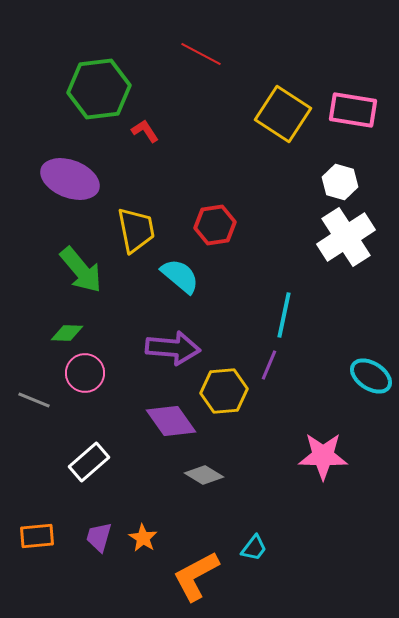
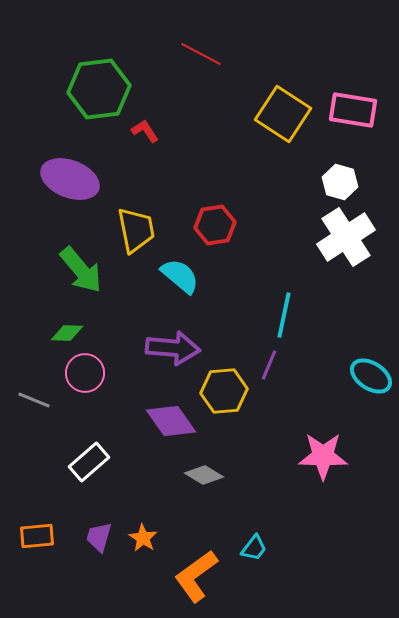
orange L-shape: rotated 8 degrees counterclockwise
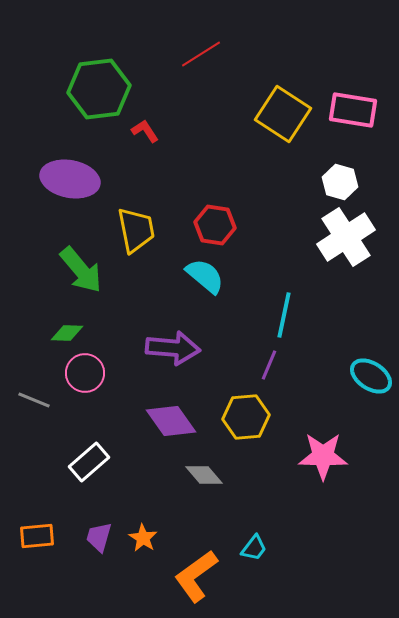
red line: rotated 60 degrees counterclockwise
purple ellipse: rotated 10 degrees counterclockwise
red hexagon: rotated 18 degrees clockwise
cyan semicircle: moved 25 px right
yellow hexagon: moved 22 px right, 26 px down
gray diamond: rotated 18 degrees clockwise
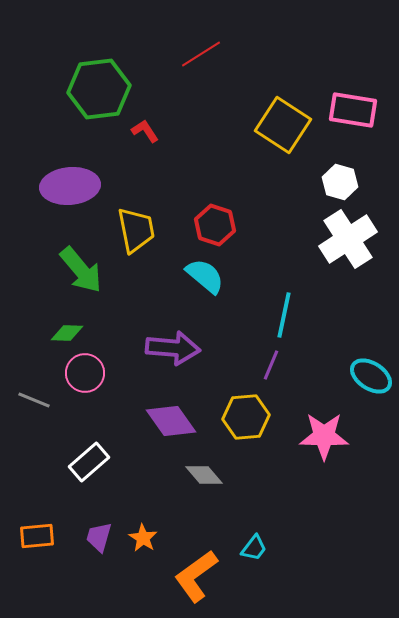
yellow square: moved 11 px down
purple ellipse: moved 7 px down; rotated 16 degrees counterclockwise
red hexagon: rotated 9 degrees clockwise
white cross: moved 2 px right, 2 px down
purple line: moved 2 px right
pink star: moved 1 px right, 20 px up
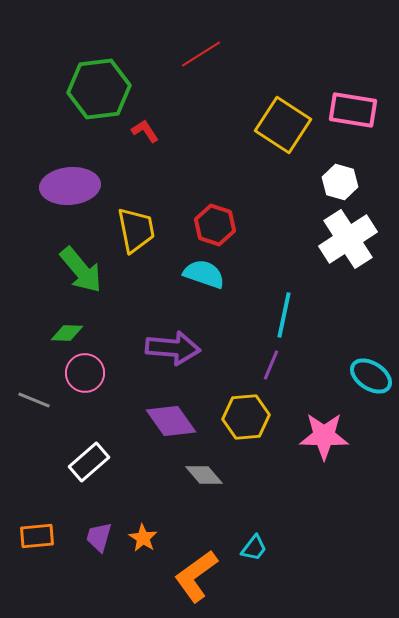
cyan semicircle: moved 1 px left, 2 px up; rotated 21 degrees counterclockwise
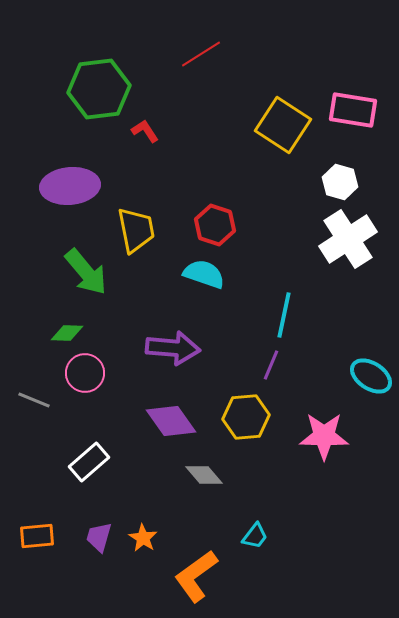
green arrow: moved 5 px right, 2 px down
cyan trapezoid: moved 1 px right, 12 px up
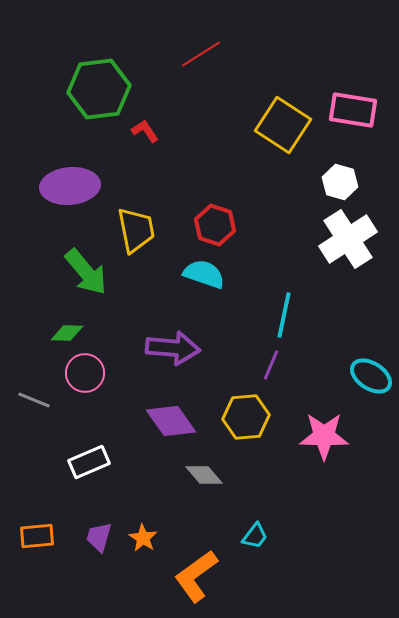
white rectangle: rotated 18 degrees clockwise
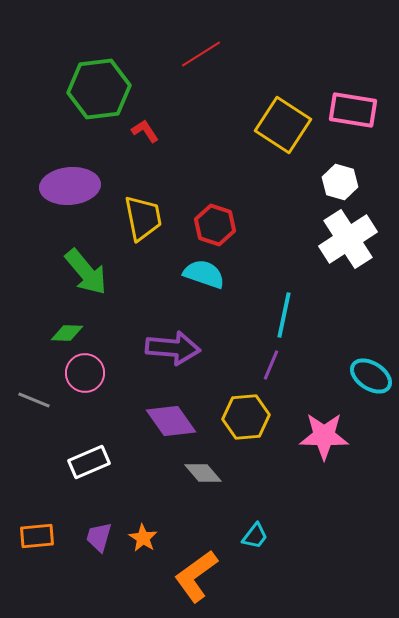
yellow trapezoid: moved 7 px right, 12 px up
gray diamond: moved 1 px left, 2 px up
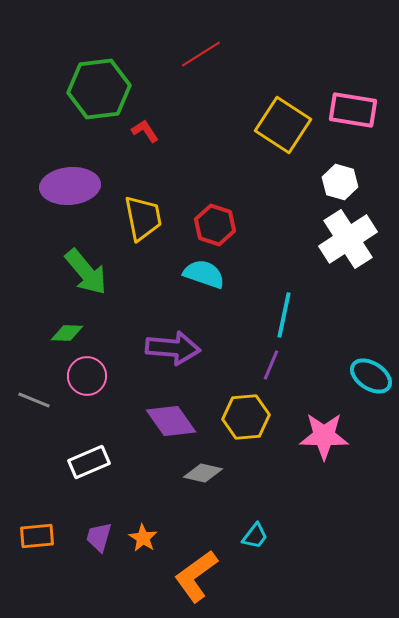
pink circle: moved 2 px right, 3 px down
gray diamond: rotated 36 degrees counterclockwise
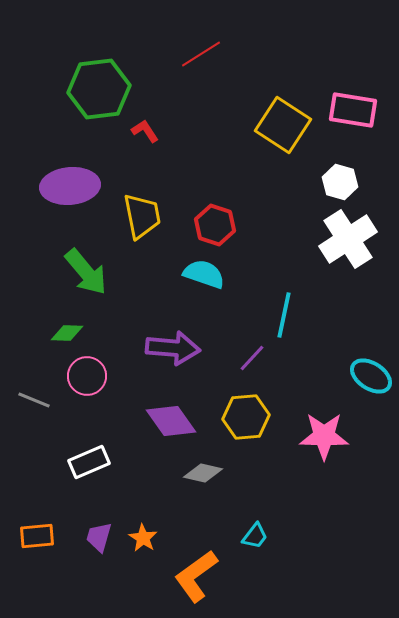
yellow trapezoid: moved 1 px left, 2 px up
purple line: moved 19 px left, 7 px up; rotated 20 degrees clockwise
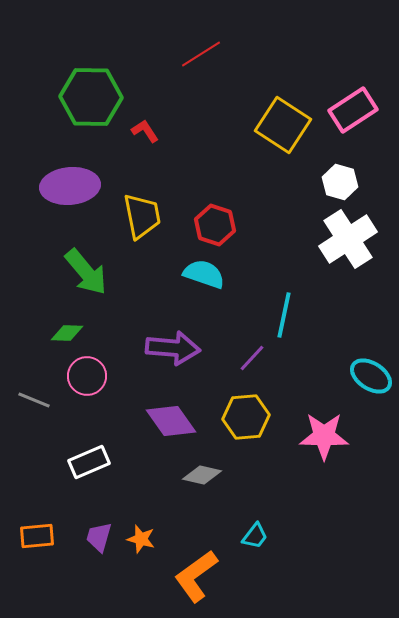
green hexagon: moved 8 px left, 8 px down; rotated 8 degrees clockwise
pink rectangle: rotated 42 degrees counterclockwise
gray diamond: moved 1 px left, 2 px down
orange star: moved 2 px left, 1 px down; rotated 16 degrees counterclockwise
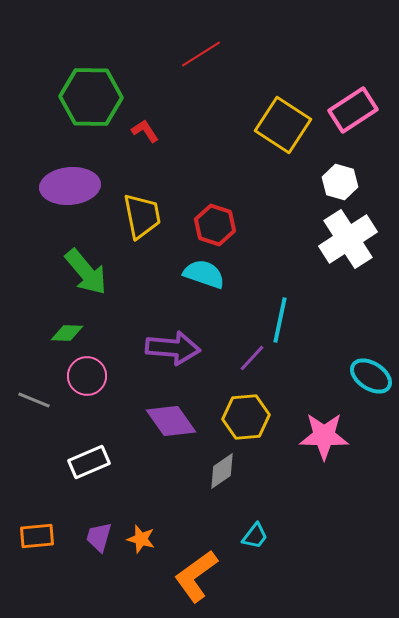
cyan line: moved 4 px left, 5 px down
gray diamond: moved 20 px right, 4 px up; rotated 48 degrees counterclockwise
